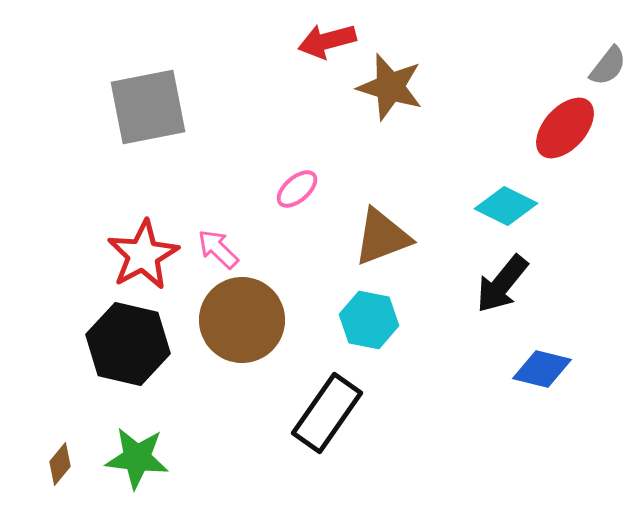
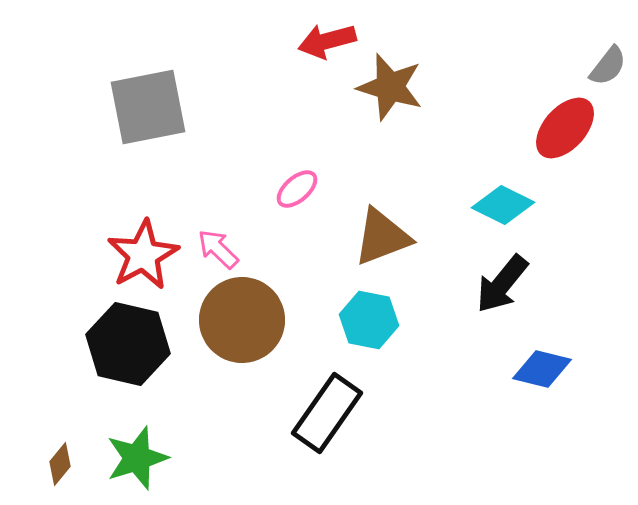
cyan diamond: moved 3 px left, 1 px up
green star: rotated 24 degrees counterclockwise
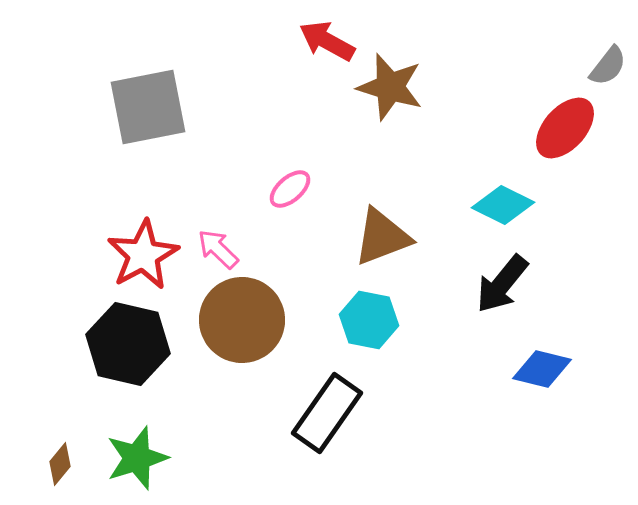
red arrow: rotated 44 degrees clockwise
pink ellipse: moved 7 px left
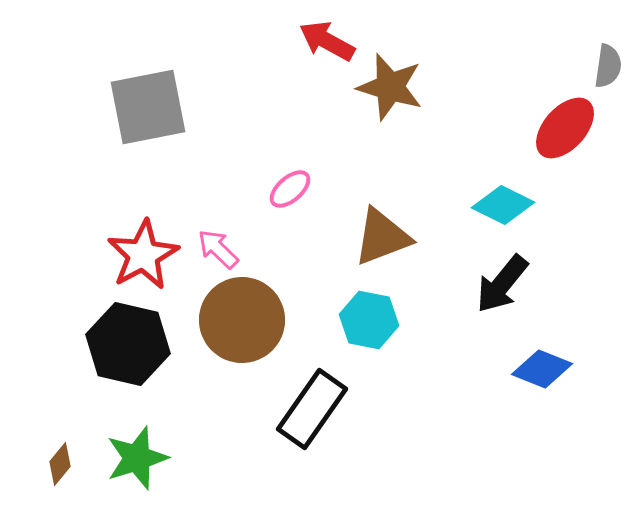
gray semicircle: rotated 30 degrees counterclockwise
blue diamond: rotated 8 degrees clockwise
black rectangle: moved 15 px left, 4 px up
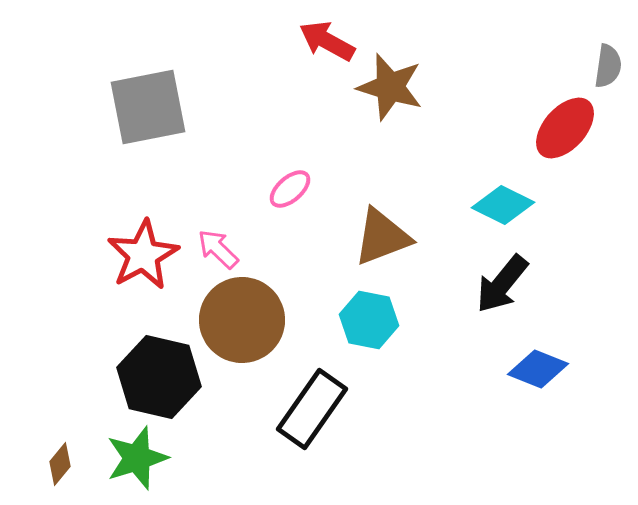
black hexagon: moved 31 px right, 33 px down
blue diamond: moved 4 px left
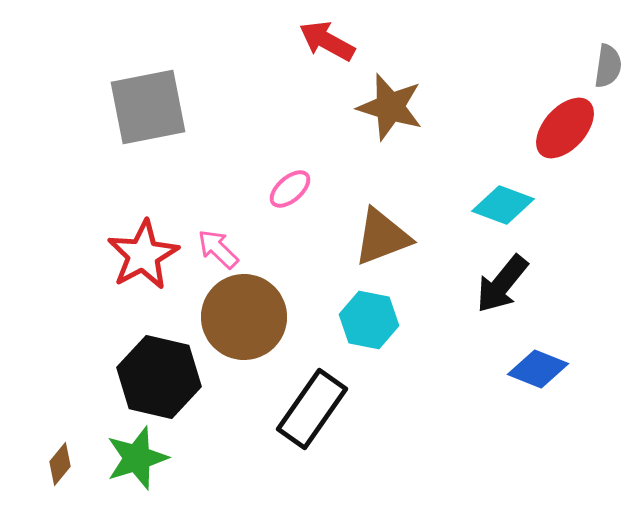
brown star: moved 20 px down
cyan diamond: rotated 6 degrees counterclockwise
brown circle: moved 2 px right, 3 px up
